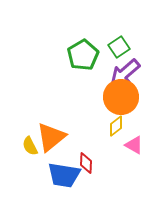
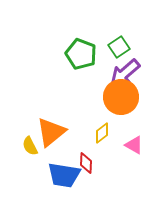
green pentagon: moved 2 px left, 1 px up; rotated 20 degrees counterclockwise
yellow diamond: moved 14 px left, 7 px down
orange triangle: moved 5 px up
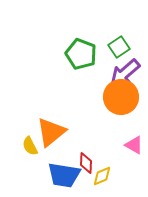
yellow diamond: moved 43 px down; rotated 15 degrees clockwise
